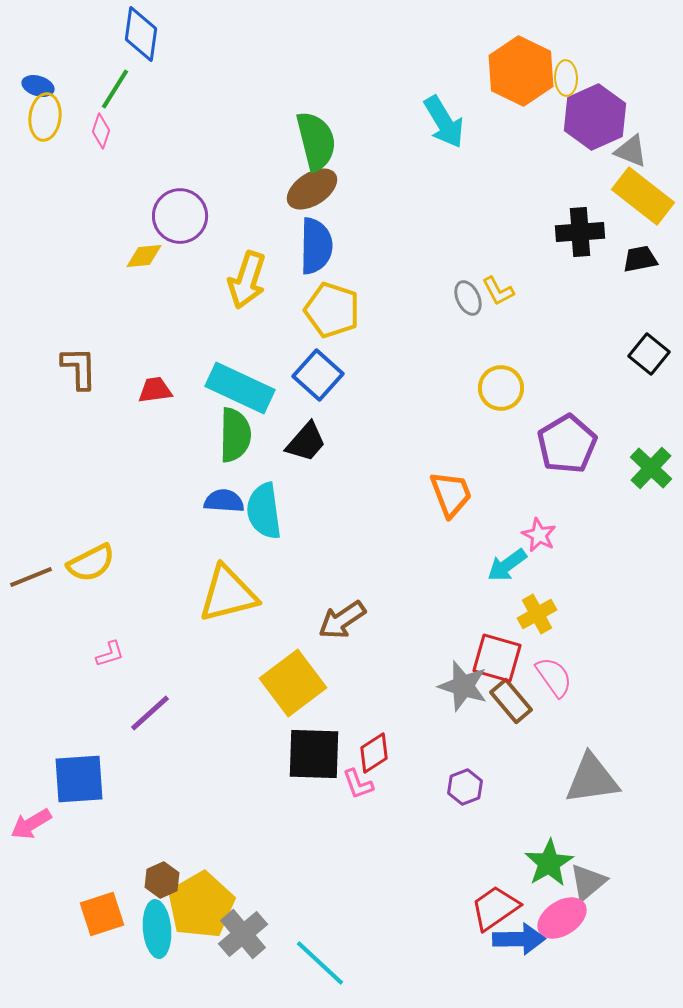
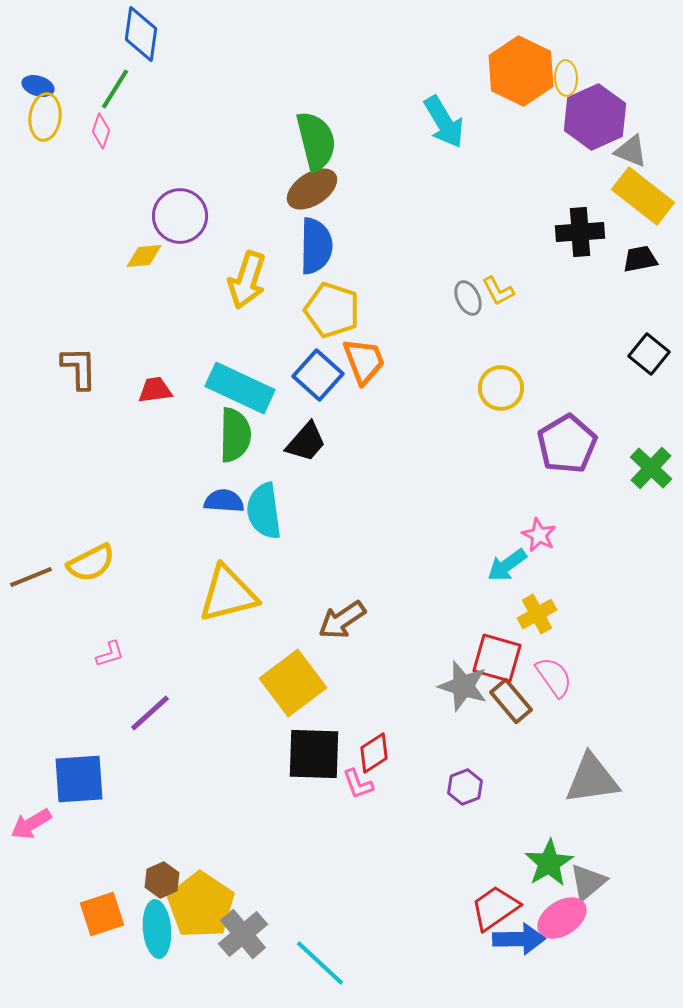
orange trapezoid at (451, 494): moved 87 px left, 133 px up
yellow pentagon at (201, 905): rotated 8 degrees counterclockwise
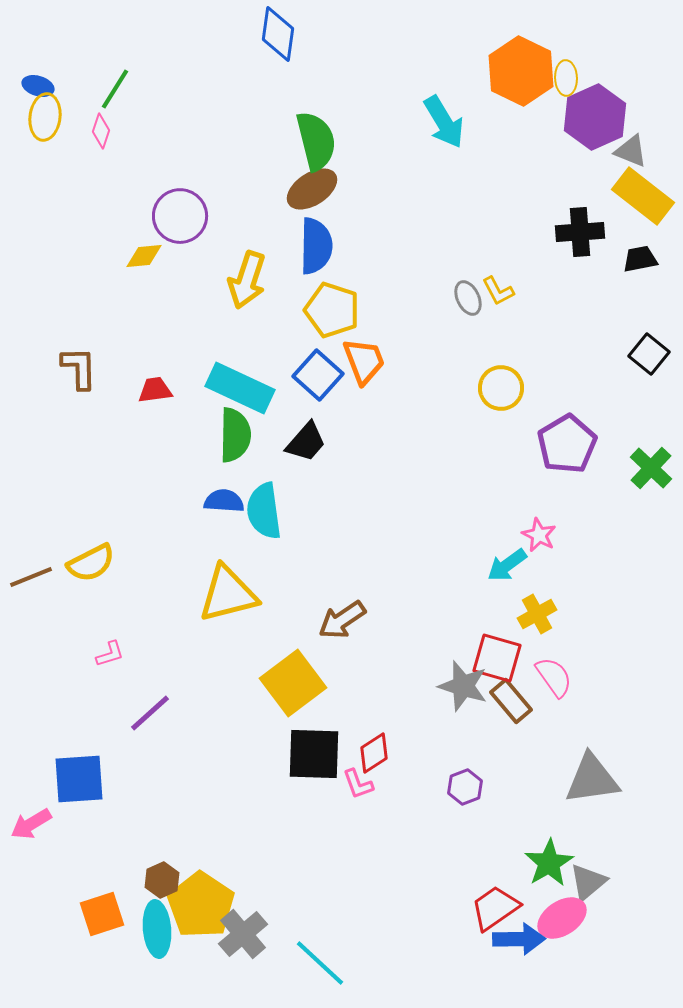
blue diamond at (141, 34): moved 137 px right
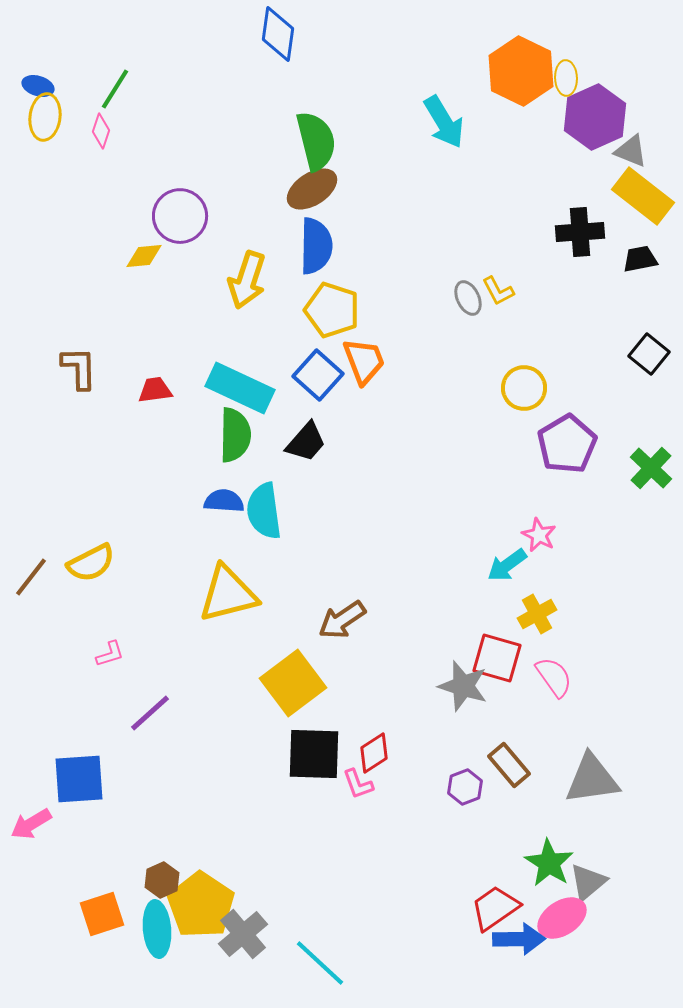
yellow circle at (501, 388): moved 23 px right
brown line at (31, 577): rotated 30 degrees counterclockwise
brown rectangle at (511, 701): moved 2 px left, 64 px down
green star at (549, 863): rotated 9 degrees counterclockwise
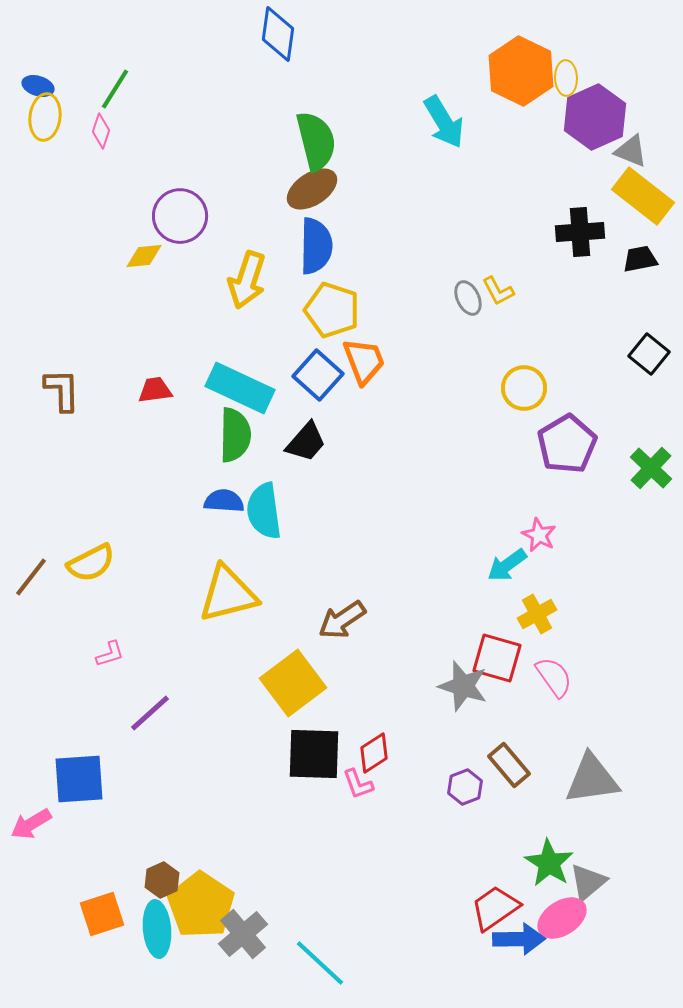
brown L-shape at (79, 368): moved 17 px left, 22 px down
